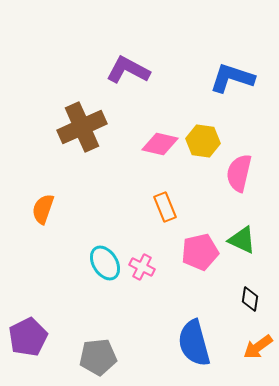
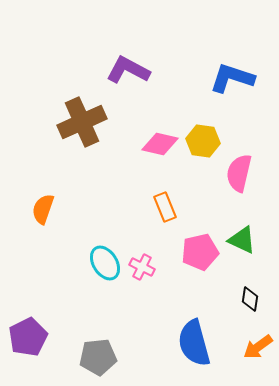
brown cross: moved 5 px up
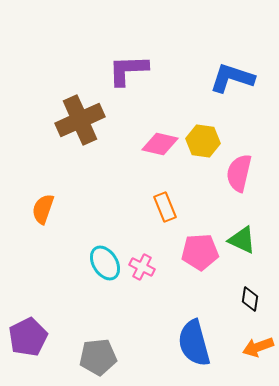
purple L-shape: rotated 30 degrees counterclockwise
brown cross: moved 2 px left, 2 px up
pink pentagon: rotated 9 degrees clockwise
orange arrow: rotated 16 degrees clockwise
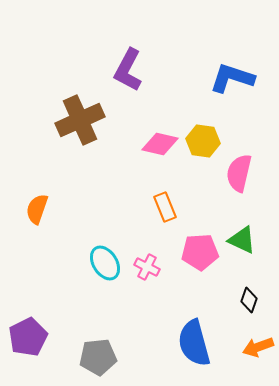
purple L-shape: rotated 60 degrees counterclockwise
orange semicircle: moved 6 px left
pink cross: moved 5 px right
black diamond: moved 1 px left, 1 px down; rotated 10 degrees clockwise
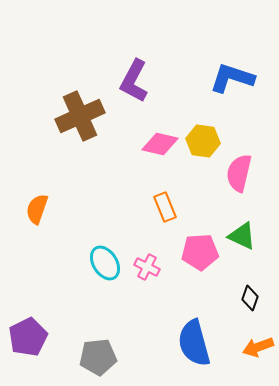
purple L-shape: moved 6 px right, 11 px down
brown cross: moved 4 px up
green triangle: moved 4 px up
black diamond: moved 1 px right, 2 px up
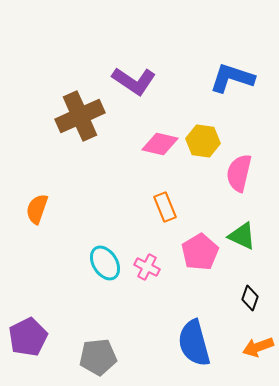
purple L-shape: rotated 84 degrees counterclockwise
pink pentagon: rotated 27 degrees counterclockwise
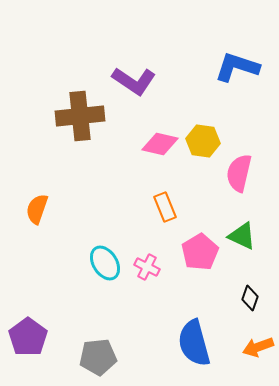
blue L-shape: moved 5 px right, 11 px up
brown cross: rotated 18 degrees clockwise
purple pentagon: rotated 9 degrees counterclockwise
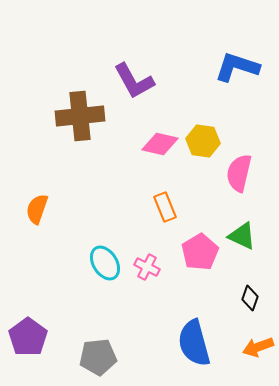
purple L-shape: rotated 27 degrees clockwise
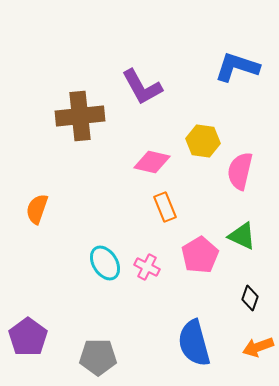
purple L-shape: moved 8 px right, 6 px down
pink diamond: moved 8 px left, 18 px down
pink semicircle: moved 1 px right, 2 px up
pink pentagon: moved 3 px down
gray pentagon: rotated 6 degrees clockwise
